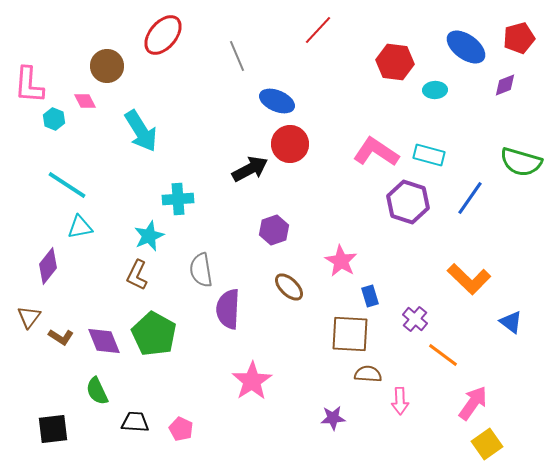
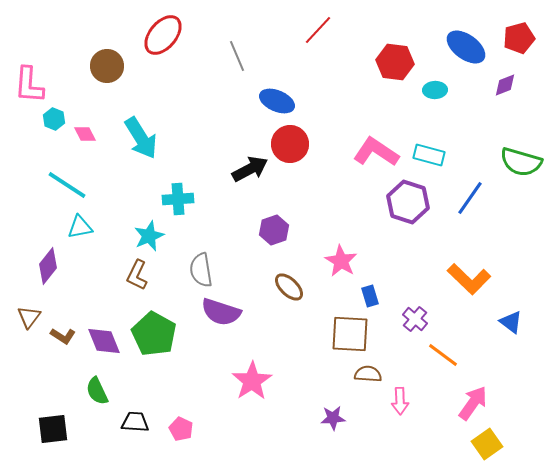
pink diamond at (85, 101): moved 33 px down
cyan arrow at (141, 131): moved 7 px down
purple semicircle at (228, 309): moved 7 px left, 3 px down; rotated 75 degrees counterclockwise
brown L-shape at (61, 337): moved 2 px right, 1 px up
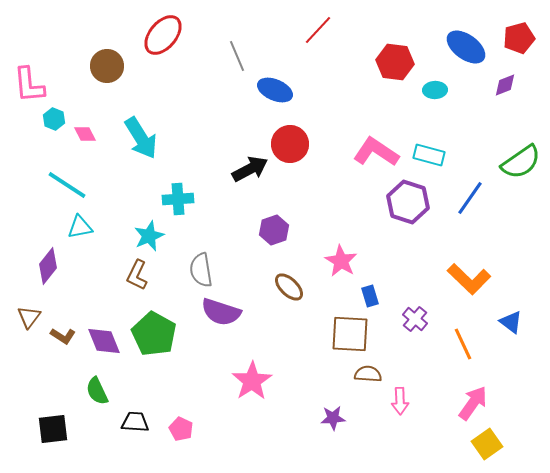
pink L-shape at (29, 85): rotated 9 degrees counterclockwise
blue ellipse at (277, 101): moved 2 px left, 11 px up
green semicircle at (521, 162): rotated 51 degrees counterclockwise
orange line at (443, 355): moved 20 px right, 11 px up; rotated 28 degrees clockwise
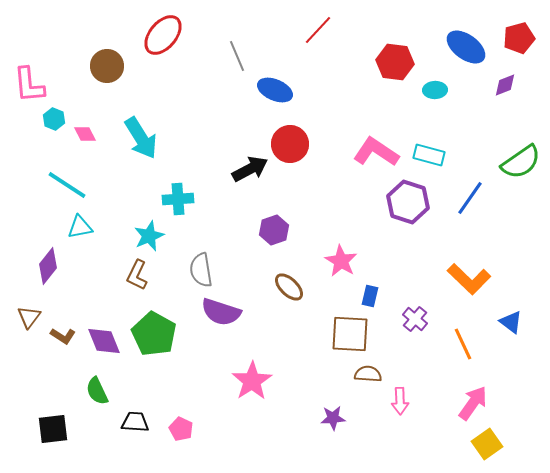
blue rectangle at (370, 296): rotated 30 degrees clockwise
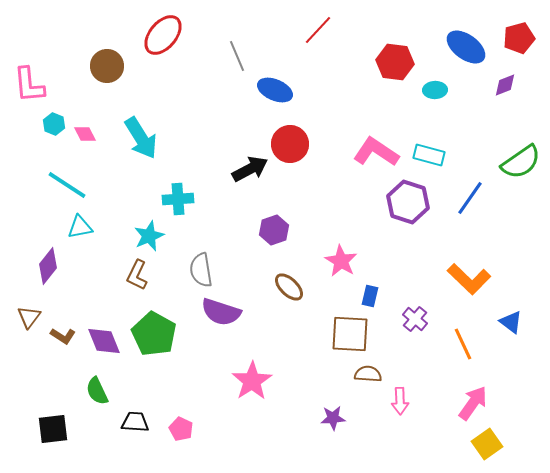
cyan hexagon at (54, 119): moved 5 px down
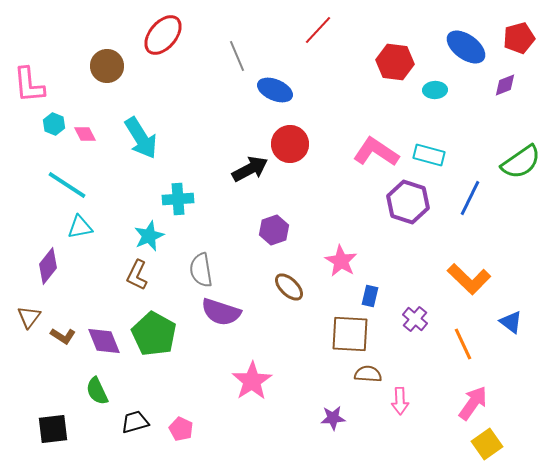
blue line at (470, 198): rotated 9 degrees counterclockwise
black trapezoid at (135, 422): rotated 20 degrees counterclockwise
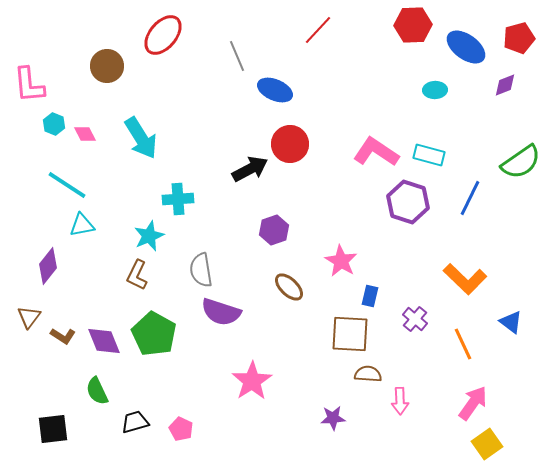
red hexagon at (395, 62): moved 18 px right, 37 px up; rotated 9 degrees counterclockwise
cyan triangle at (80, 227): moved 2 px right, 2 px up
orange L-shape at (469, 279): moved 4 px left
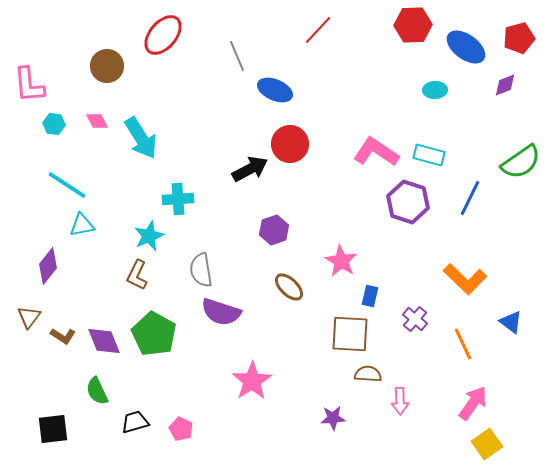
cyan hexagon at (54, 124): rotated 15 degrees counterclockwise
pink diamond at (85, 134): moved 12 px right, 13 px up
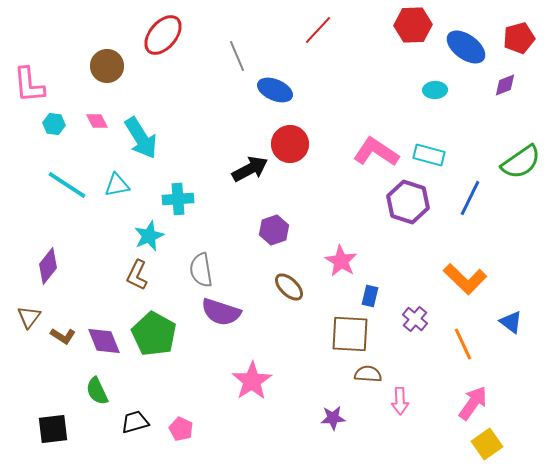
cyan triangle at (82, 225): moved 35 px right, 40 px up
